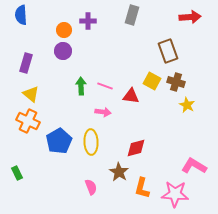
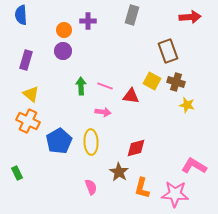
purple rectangle: moved 3 px up
yellow star: rotated 14 degrees counterclockwise
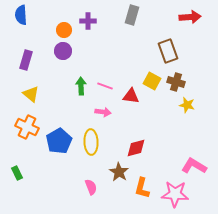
orange cross: moved 1 px left, 6 px down
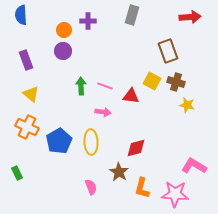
purple rectangle: rotated 36 degrees counterclockwise
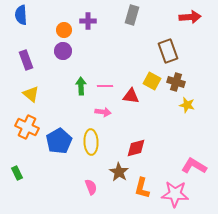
pink line: rotated 21 degrees counterclockwise
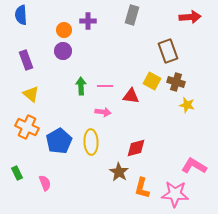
pink semicircle: moved 46 px left, 4 px up
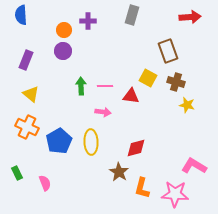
purple rectangle: rotated 42 degrees clockwise
yellow square: moved 4 px left, 3 px up
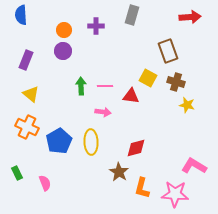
purple cross: moved 8 px right, 5 px down
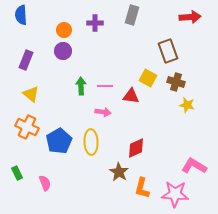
purple cross: moved 1 px left, 3 px up
red diamond: rotated 10 degrees counterclockwise
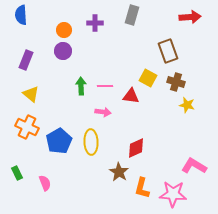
pink star: moved 2 px left
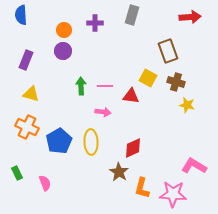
yellow triangle: rotated 24 degrees counterclockwise
red diamond: moved 3 px left
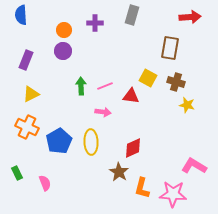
brown rectangle: moved 2 px right, 3 px up; rotated 30 degrees clockwise
pink line: rotated 21 degrees counterclockwise
yellow triangle: rotated 42 degrees counterclockwise
